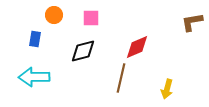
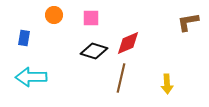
brown L-shape: moved 4 px left
blue rectangle: moved 11 px left, 1 px up
red diamond: moved 9 px left, 4 px up
black diamond: moved 11 px right; rotated 32 degrees clockwise
cyan arrow: moved 3 px left
yellow arrow: moved 5 px up; rotated 18 degrees counterclockwise
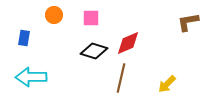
yellow arrow: rotated 48 degrees clockwise
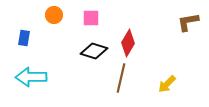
red diamond: rotated 36 degrees counterclockwise
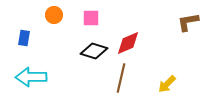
red diamond: rotated 36 degrees clockwise
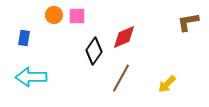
pink square: moved 14 px left, 2 px up
red diamond: moved 4 px left, 6 px up
black diamond: rotated 72 degrees counterclockwise
brown line: rotated 16 degrees clockwise
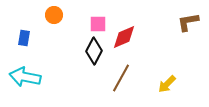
pink square: moved 21 px right, 8 px down
black diamond: rotated 8 degrees counterclockwise
cyan arrow: moved 6 px left; rotated 12 degrees clockwise
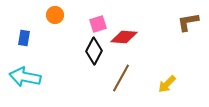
orange circle: moved 1 px right
pink square: rotated 18 degrees counterclockwise
red diamond: rotated 28 degrees clockwise
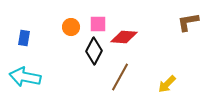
orange circle: moved 16 px right, 12 px down
pink square: rotated 18 degrees clockwise
brown line: moved 1 px left, 1 px up
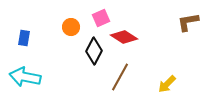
pink square: moved 3 px right, 6 px up; rotated 24 degrees counterclockwise
red diamond: rotated 28 degrees clockwise
